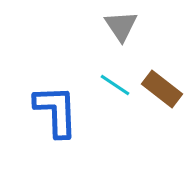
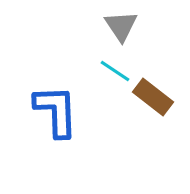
cyan line: moved 14 px up
brown rectangle: moved 9 px left, 8 px down
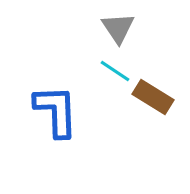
gray triangle: moved 3 px left, 2 px down
brown rectangle: rotated 6 degrees counterclockwise
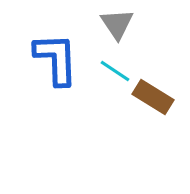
gray triangle: moved 1 px left, 4 px up
blue L-shape: moved 52 px up
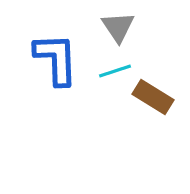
gray triangle: moved 1 px right, 3 px down
cyan line: rotated 52 degrees counterclockwise
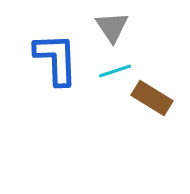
gray triangle: moved 6 px left
brown rectangle: moved 1 px left, 1 px down
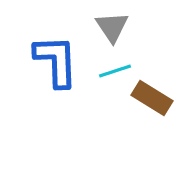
blue L-shape: moved 2 px down
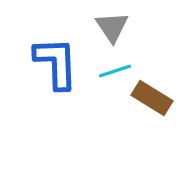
blue L-shape: moved 2 px down
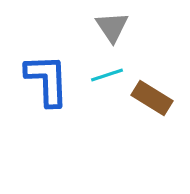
blue L-shape: moved 9 px left, 17 px down
cyan line: moved 8 px left, 4 px down
